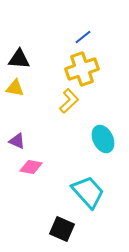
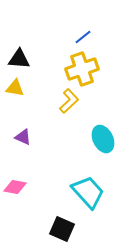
purple triangle: moved 6 px right, 4 px up
pink diamond: moved 16 px left, 20 px down
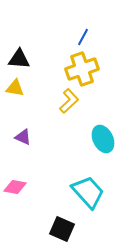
blue line: rotated 24 degrees counterclockwise
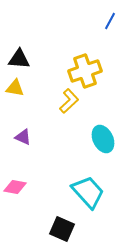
blue line: moved 27 px right, 16 px up
yellow cross: moved 3 px right, 2 px down
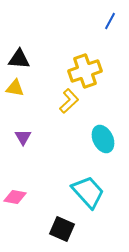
purple triangle: rotated 36 degrees clockwise
pink diamond: moved 10 px down
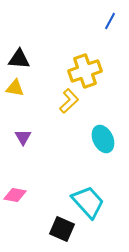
cyan trapezoid: moved 10 px down
pink diamond: moved 2 px up
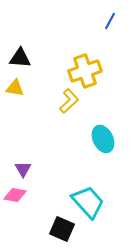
black triangle: moved 1 px right, 1 px up
purple triangle: moved 32 px down
